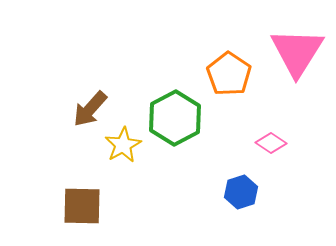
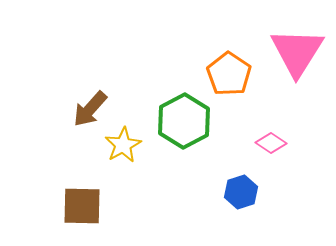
green hexagon: moved 9 px right, 3 px down
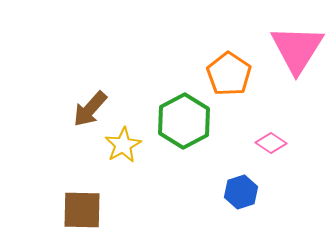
pink triangle: moved 3 px up
brown square: moved 4 px down
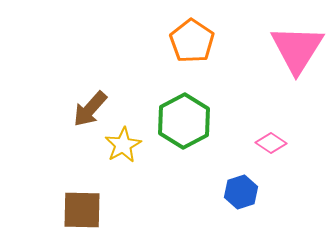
orange pentagon: moved 37 px left, 33 px up
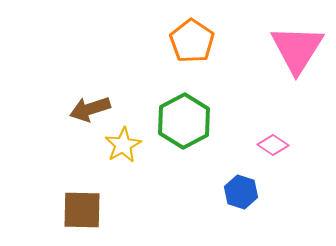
brown arrow: rotated 30 degrees clockwise
pink diamond: moved 2 px right, 2 px down
blue hexagon: rotated 24 degrees counterclockwise
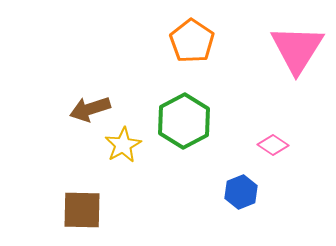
blue hexagon: rotated 20 degrees clockwise
